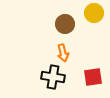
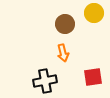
black cross: moved 8 px left, 4 px down; rotated 20 degrees counterclockwise
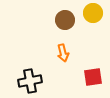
yellow circle: moved 1 px left
brown circle: moved 4 px up
black cross: moved 15 px left
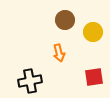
yellow circle: moved 19 px down
orange arrow: moved 4 px left
red square: moved 1 px right
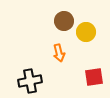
brown circle: moved 1 px left, 1 px down
yellow circle: moved 7 px left
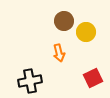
red square: moved 1 px left, 1 px down; rotated 18 degrees counterclockwise
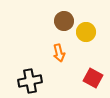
red square: rotated 36 degrees counterclockwise
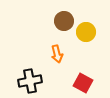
orange arrow: moved 2 px left, 1 px down
red square: moved 10 px left, 5 px down
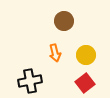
yellow circle: moved 23 px down
orange arrow: moved 2 px left, 1 px up
red square: moved 2 px right; rotated 24 degrees clockwise
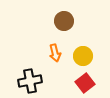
yellow circle: moved 3 px left, 1 px down
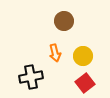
black cross: moved 1 px right, 4 px up
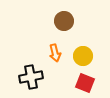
red square: rotated 30 degrees counterclockwise
